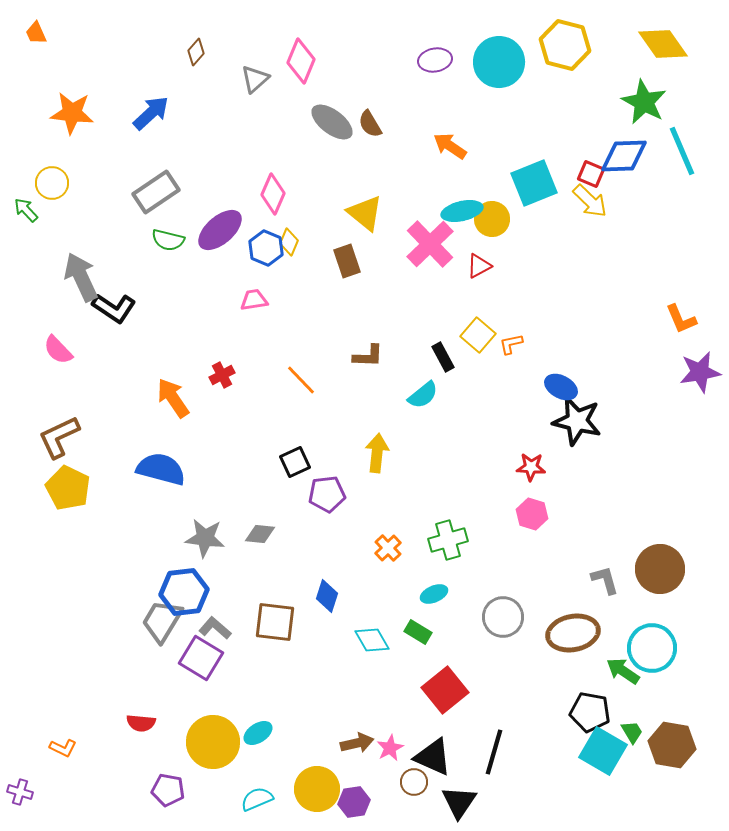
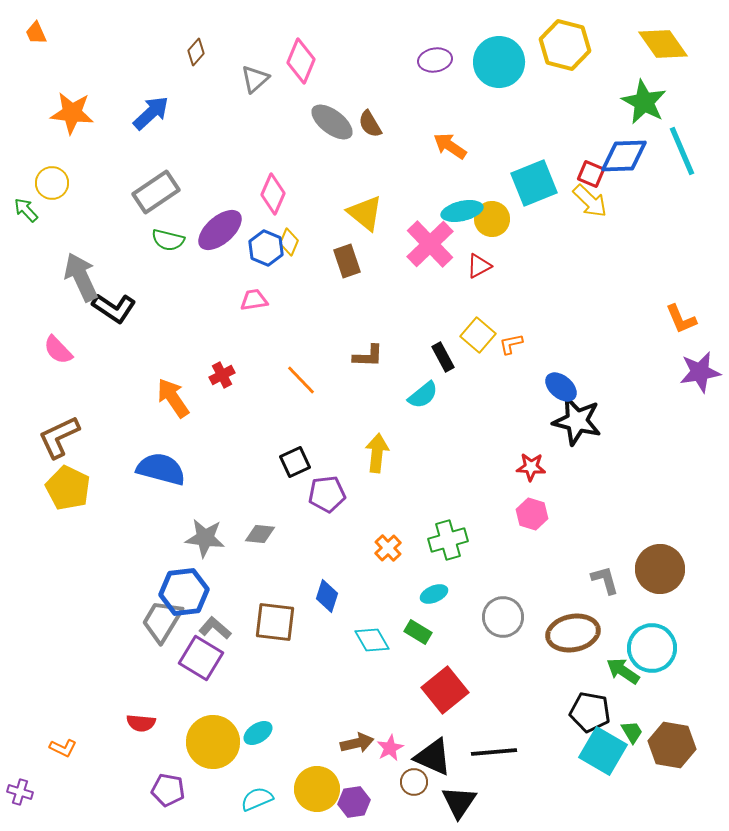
blue ellipse at (561, 387): rotated 12 degrees clockwise
black line at (494, 752): rotated 69 degrees clockwise
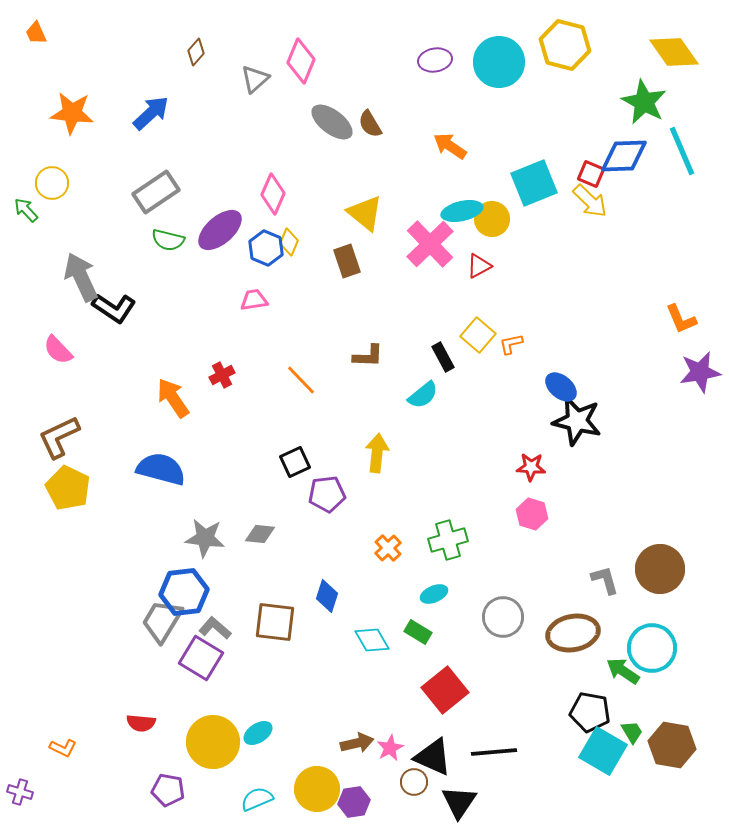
yellow diamond at (663, 44): moved 11 px right, 8 px down
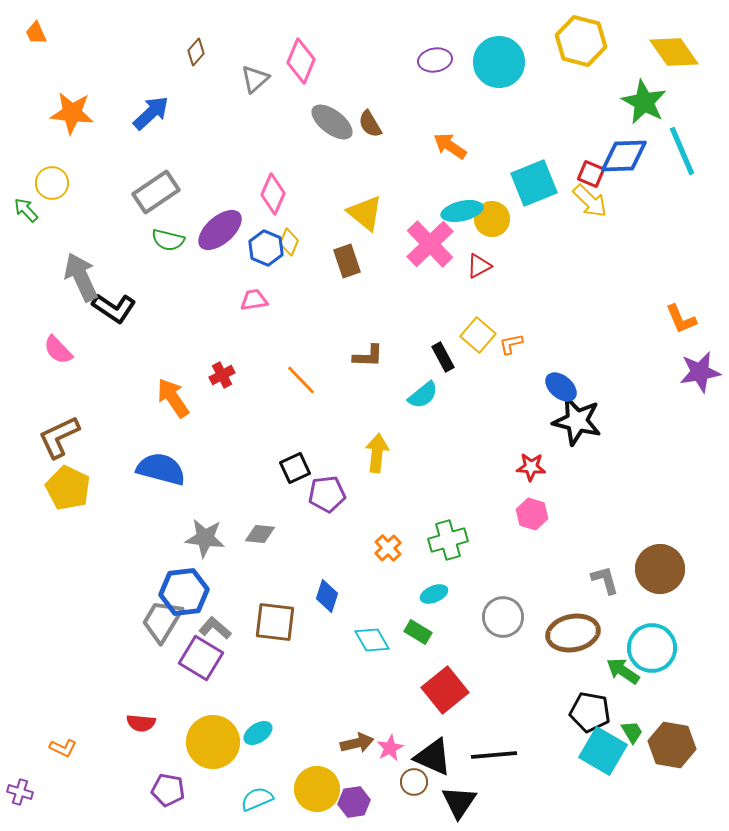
yellow hexagon at (565, 45): moved 16 px right, 4 px up
black square at (295, 462): moved 6 px down
black line at (494, 752): moved 3 px down
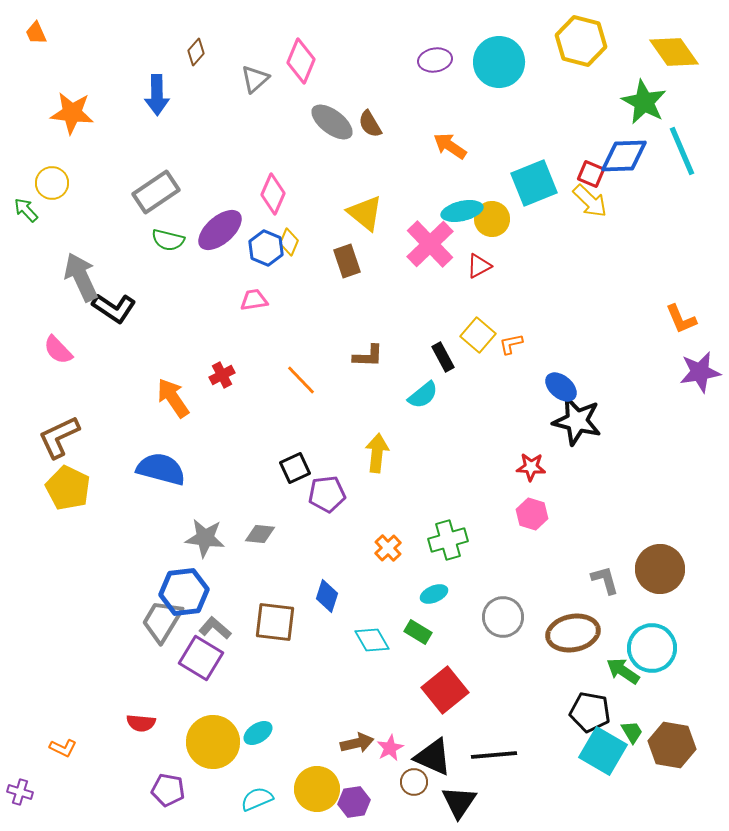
blue arrow at (151, 113): moved 6 px right, 18 px up; rotated 132 degrees clockwise
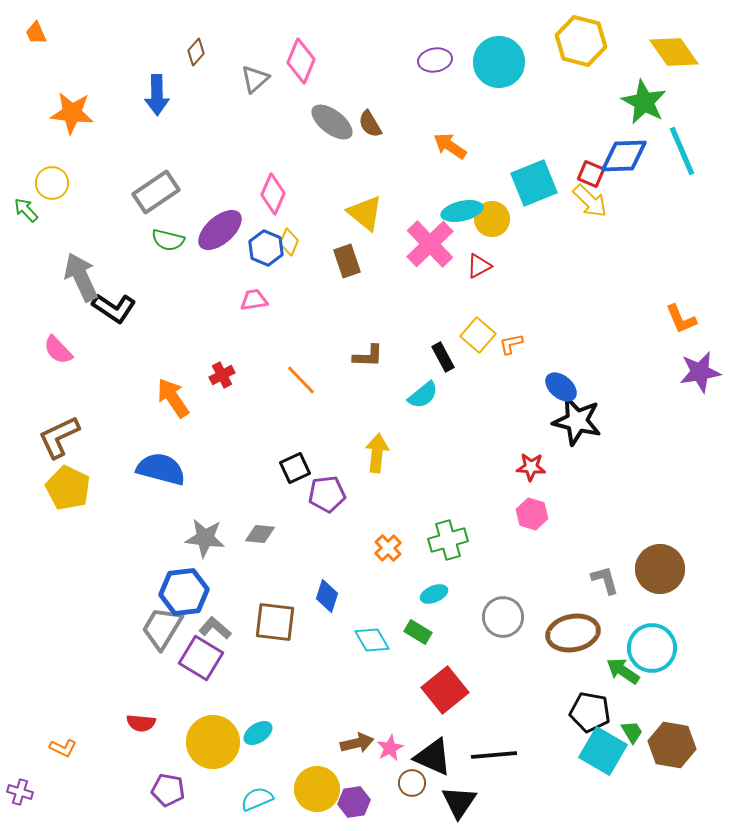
gray trapezoid at (162, 621): moved 7 px down
brown circle at (414, 782): moved 2 px left, 1 px down
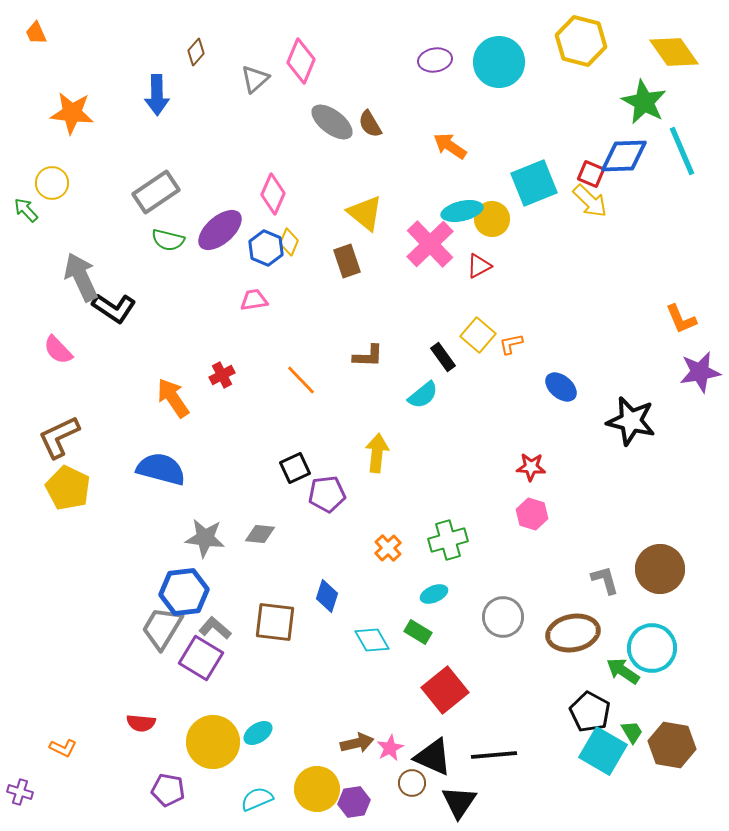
black rectangle at (443, 357): rotated 8 degrees counterclockwise
black star at (577, 421): moved 54 px right
black pentagon at (590, 712): rotated 18 degrees clockwise
